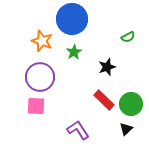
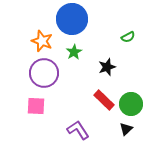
purple circle: moved 4 px right, 4 px up
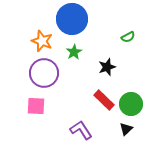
purple L-shape: moved 3 px right
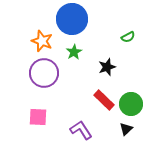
pink square: moved 2 px right, 11 px down
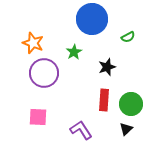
blue circle: moved 20 px right
orange star: moved 9 px left, 2 px down
red rectangle: rotated 50 degrees clockwise
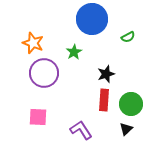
black star: moved 1 px left, 7 px down
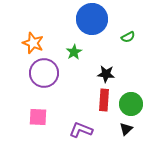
black star: rotated 24 degrees clockwise
purple L-shape: rotated 35 degrees counterclockwise
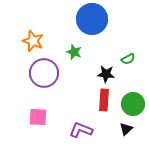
green semicircle: moved 22 px down
orange star: moved 2 px up
green star: rotated 21 degrees counterclockwise
green circle: moved 2 px right
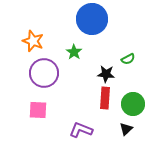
green star: rotated 14 degrees clockwise
red rectangle: moved 1 px right, 2 px up
pink square: moved 7 px up
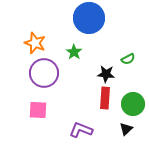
blue circle: moved 3 px left, 1 px up
orange star: moved 2 px right, 2 px down
